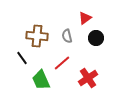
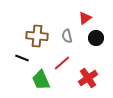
black line: rotated 32 degrees counterclockwise
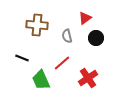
brown cross: moved 11 px up
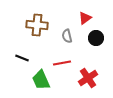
red line: rotated 30 degrees clockwise
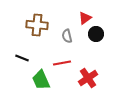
black circle: moved 4 px up
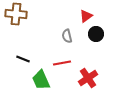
red triangle: moved 1 px right, 2 px up
brown cross: moved 21 px left, 11 px up
black line: moved 1 px right, 1 px down
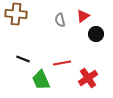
red triangle: moved 3 px left
gray semicircle: moved 7 px left, 16 px up
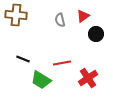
brown cross: moved 1 px down
green trapezoid: rotated 35 degrees counterclockwise
